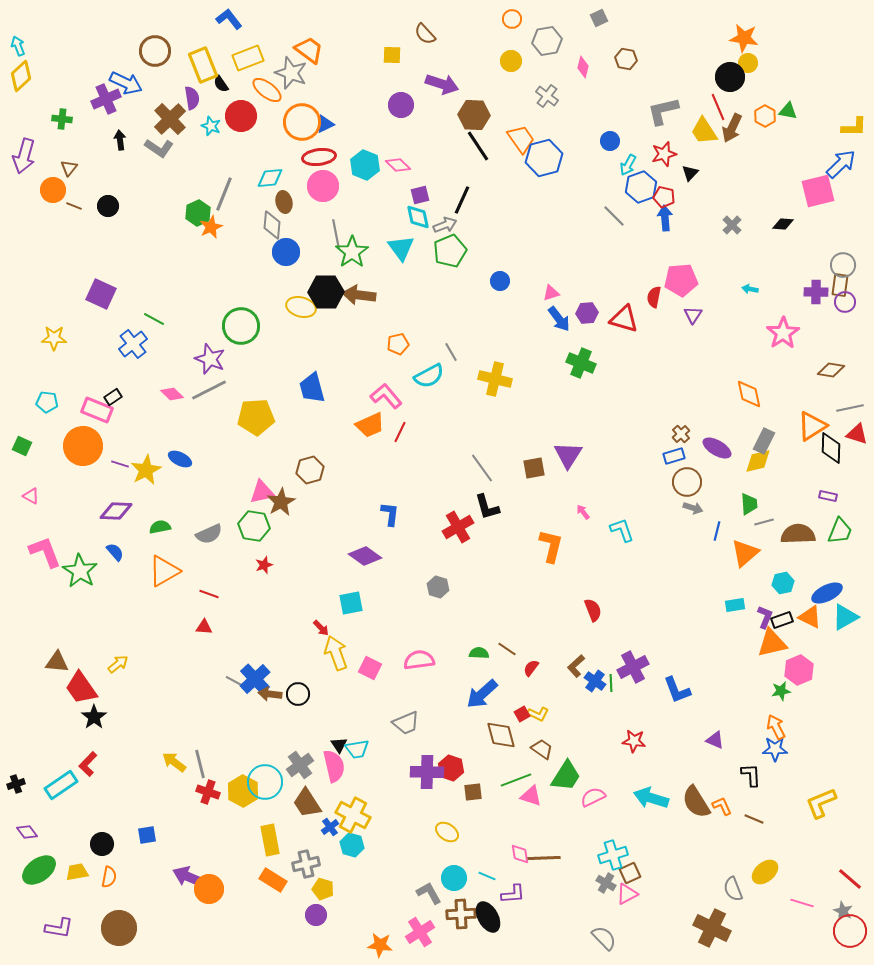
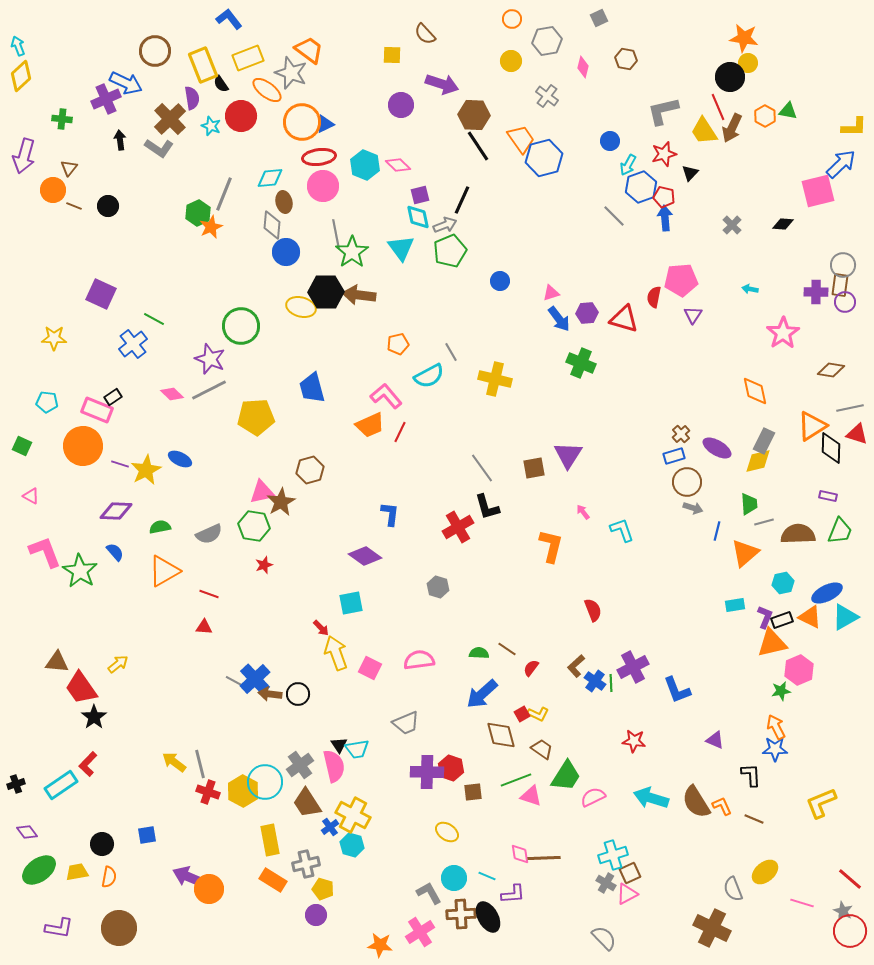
orange diamond at (749, 394): moved 6 px right, 3 px up
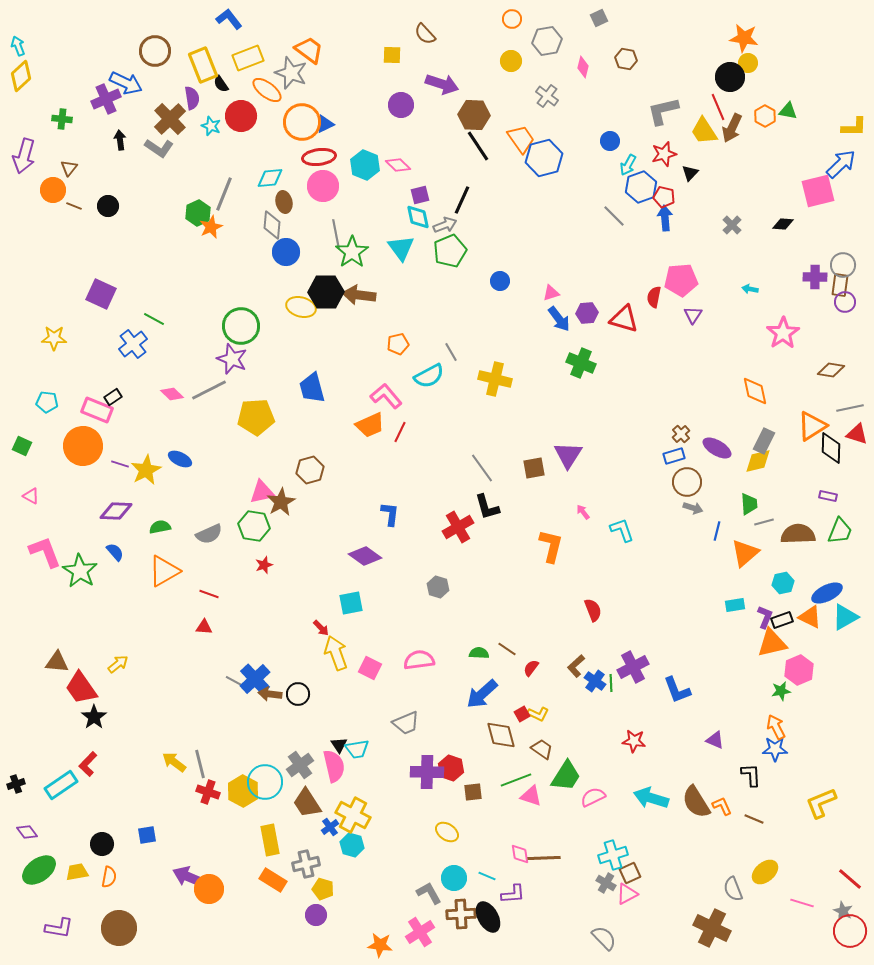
purple cross at (816, 292): moved 1 px left, 15 px up
purple star at (210, 359): moved 22 px right
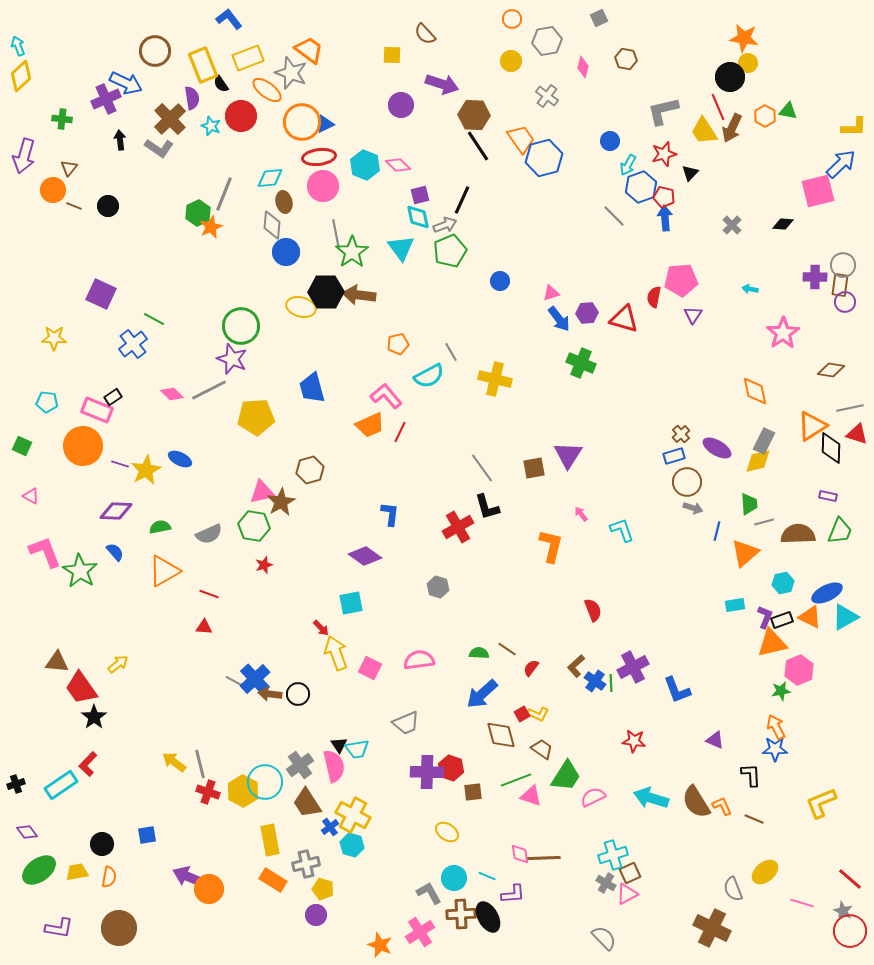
pink arrow at (583, 512): moved 2 px left, 2 px down
orange star at (380, 945): rotated 15 degrees clockwise
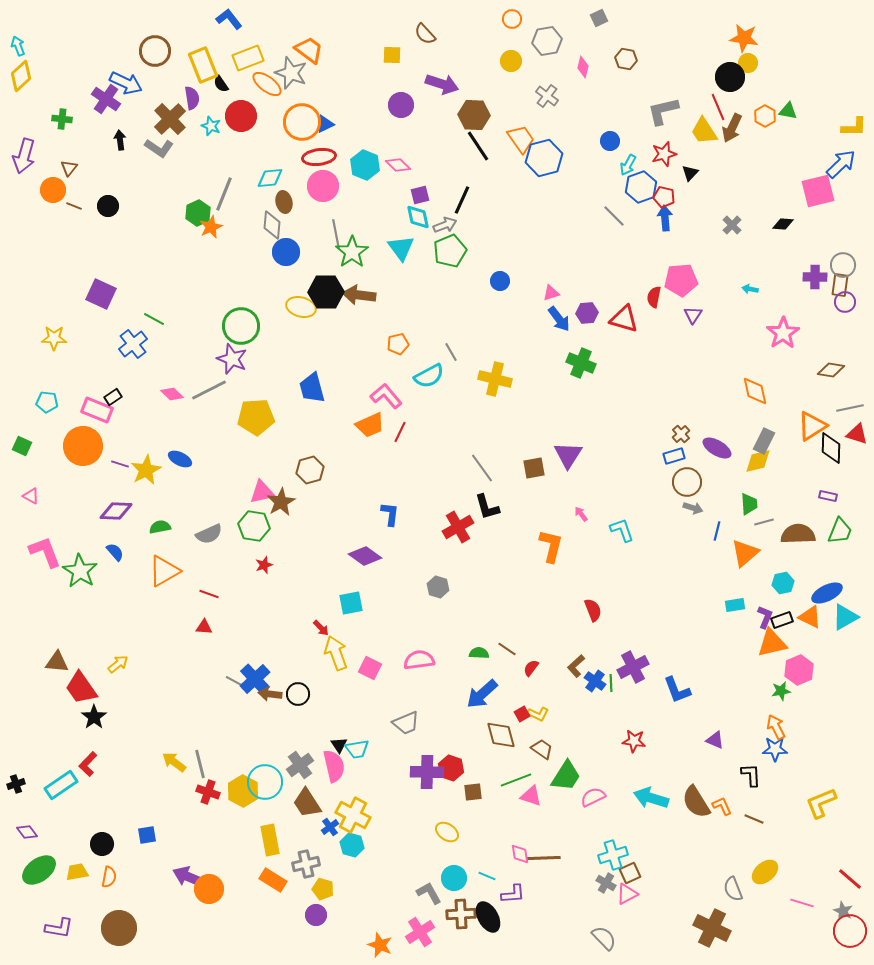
orange ellipse at (267, 90): moved 6 px up
purple cross at (106, 99): rotated 32 degrees counterclockwise
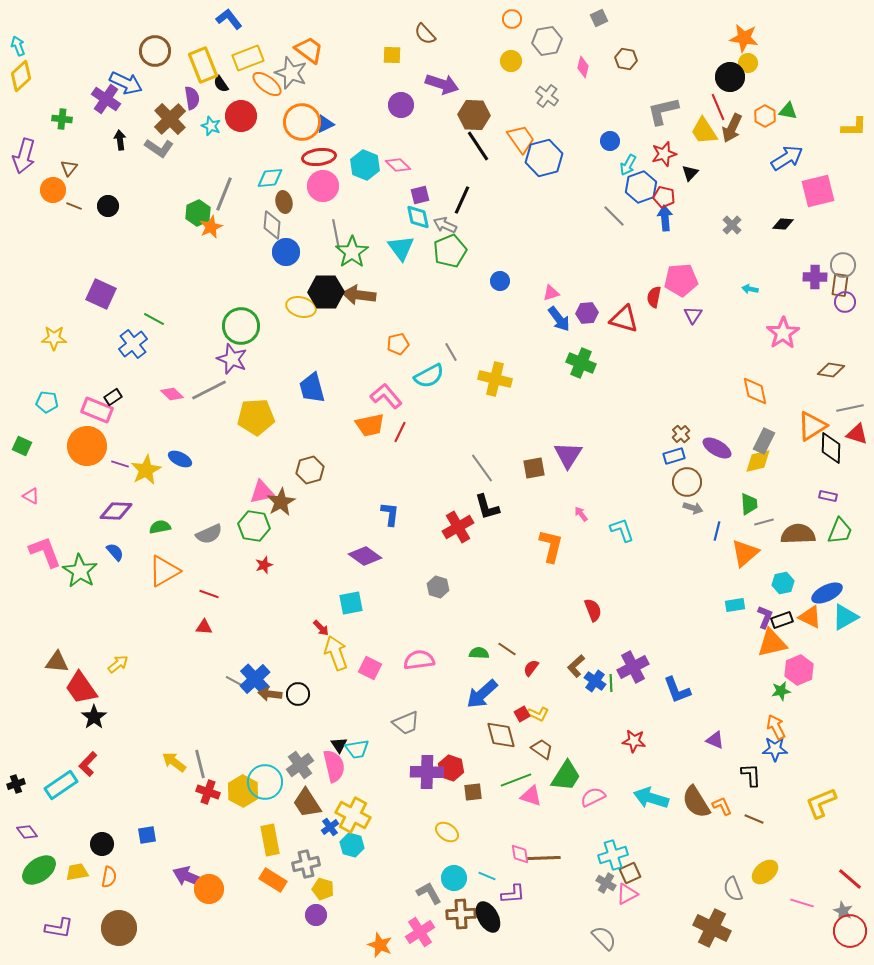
blue arrow at (841, 164): moved 54 px left, 6 px up; rotated 12 degrees clockwise
gray arrow at (445, 225): rotated 135 degrees counterclockwise
orange trapezoid at (370, 425): rotated 12 degrees clockwise
orange circle at (83, 446): moved 4 px right
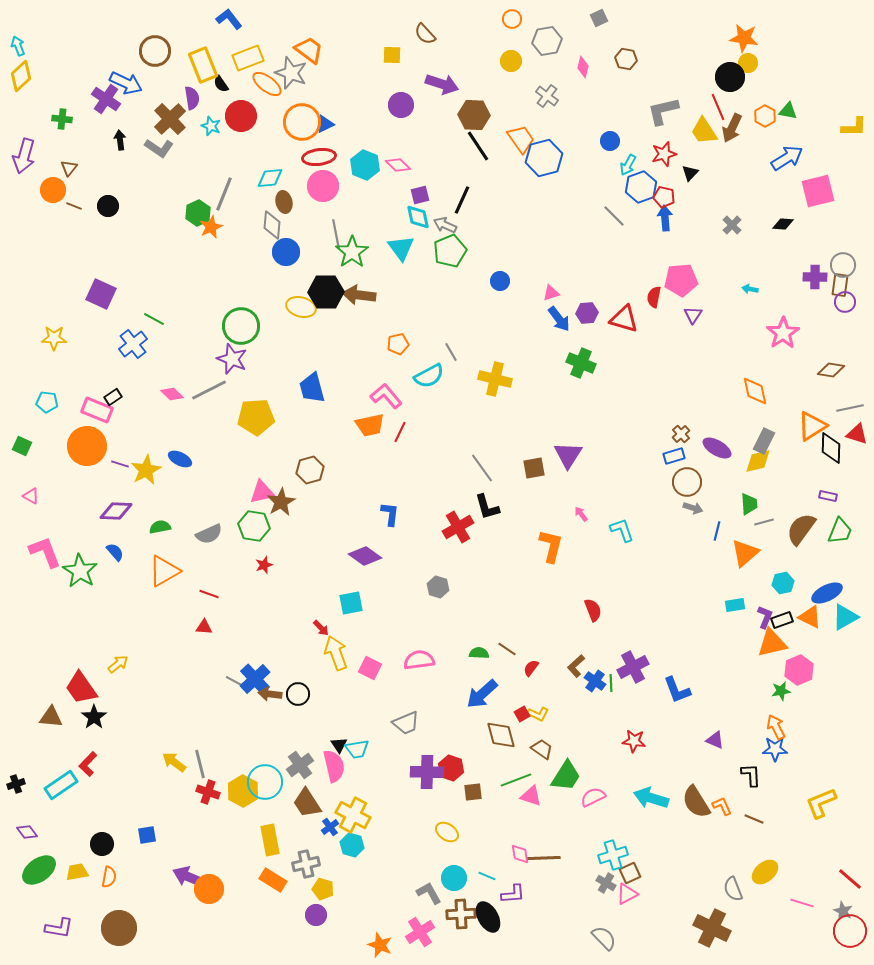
brown semicircle at (798, 534): moved 3 px right, 5 px up; rotated 52 degrees counterclockwise
brown triangle at (57, 662): moved 6 px left, 55 px down
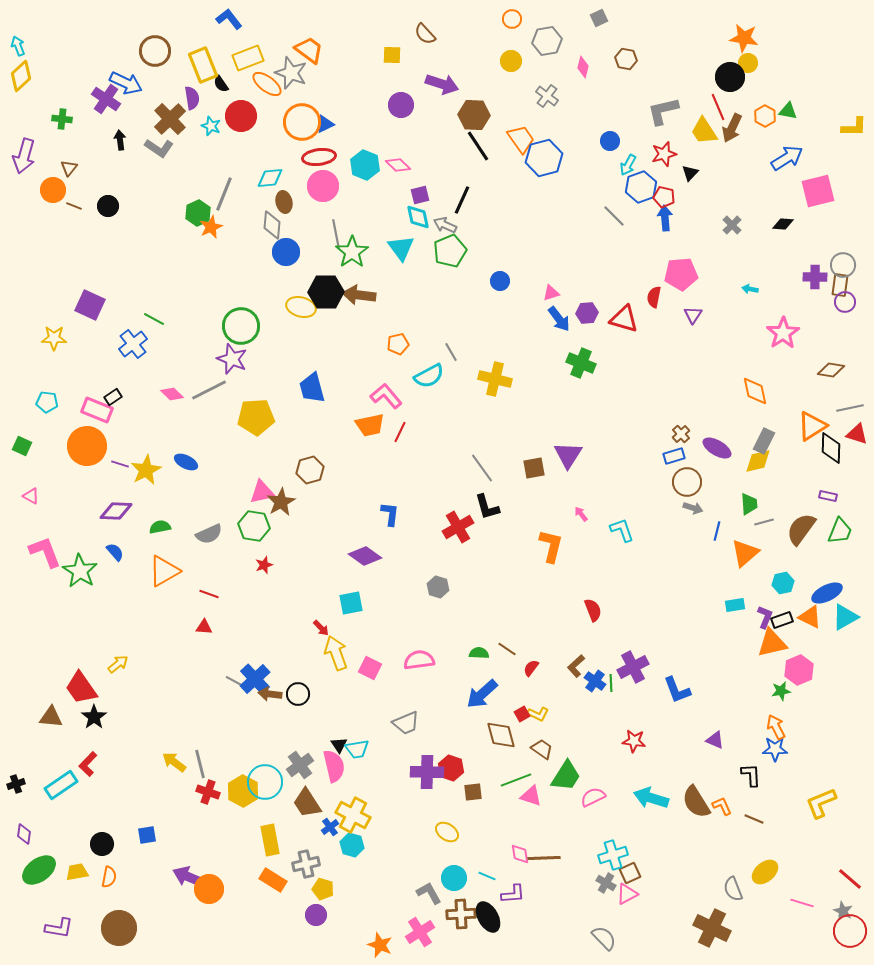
pink pentagon at (681, 280): moved 6 px up
purple square at (101, 294): moved 11 px left, 11 px down
blue ellipse at (180, 459): moved 6 px right, 3 px down
purple diamond at (27, 832): moved 3 px left, 2 px down; rotated 45 degrees clockwise
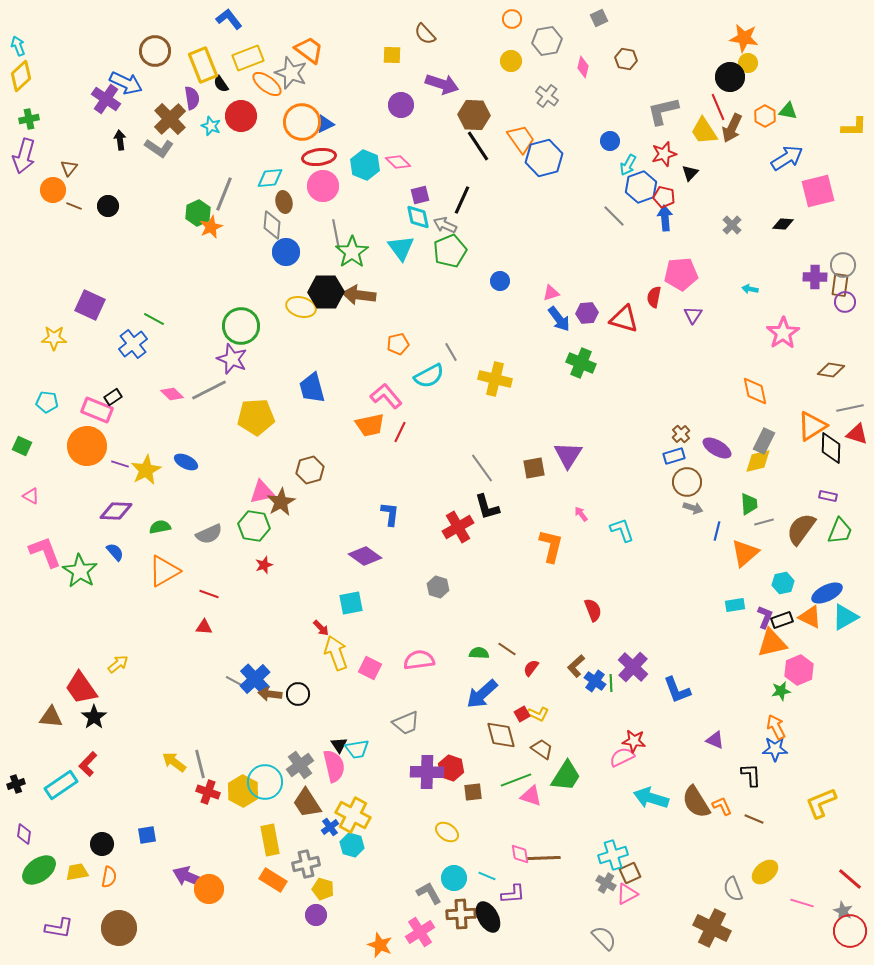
green cross at (62, 119): moved 33 px left; rotated 18 degrees counterclockwise
pink diamond at (398, 165): moved 3 px up
purple cross at (633, 667): rotated 20 degrees counterclockwise
pink semicircle at (593, 797): moved 29 px right, 40 px up
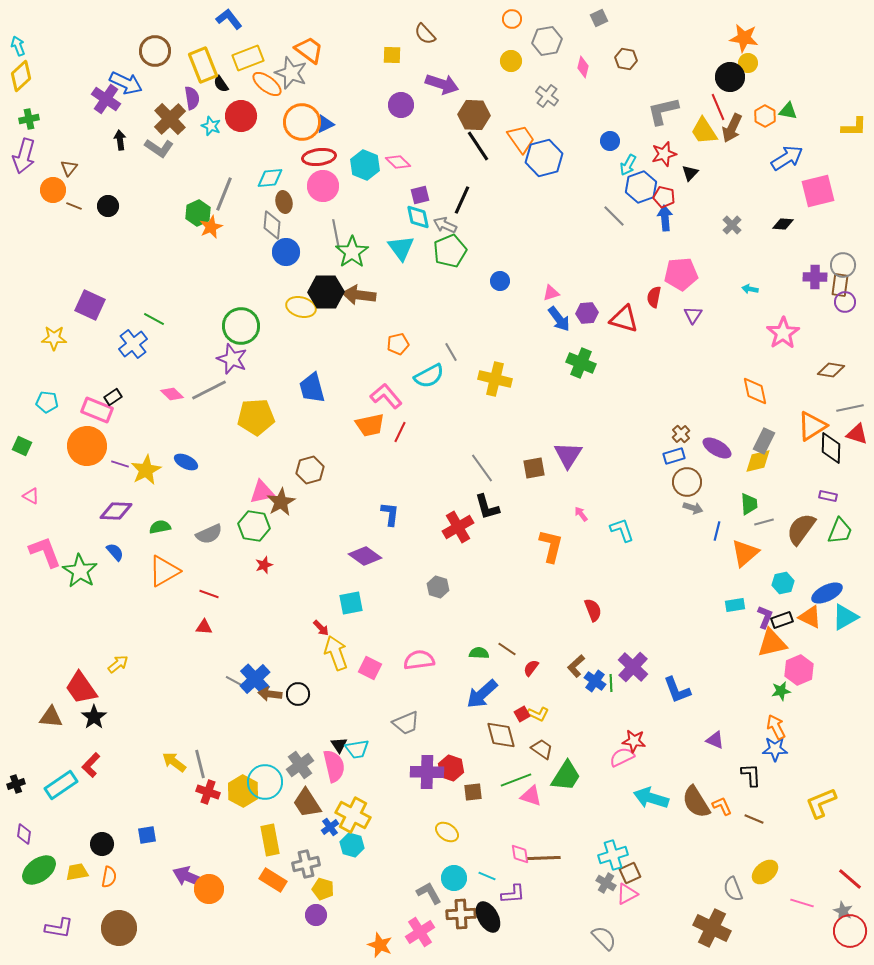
red L-shape at (88, 764): moved 3 px right, 1 px down
